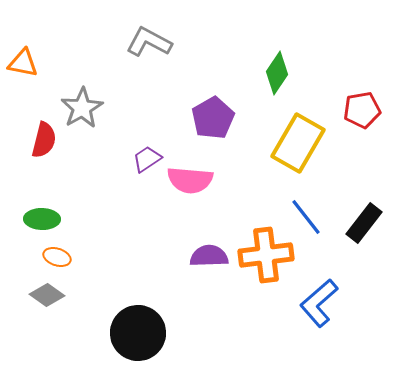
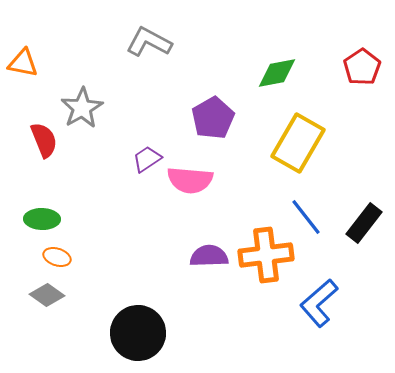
green diamond: rotated 45 degrees clockwise
red pentagon: moved 43 px up; rotated 24 degrees counterclockwise
red semicircle: rotated 36 degrees counterclockwise
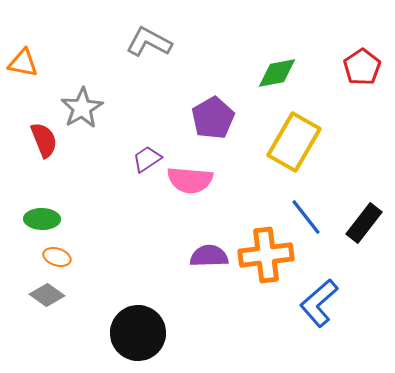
yellow rectangle: moved 4 px left, 1 px up
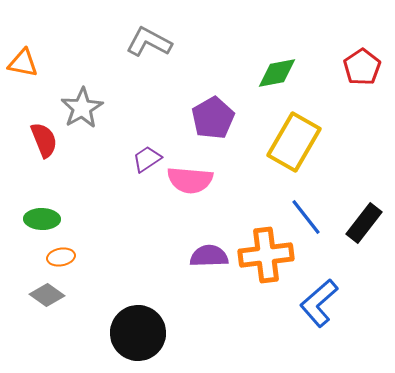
orange ellipse: moved 4 px right; rotated 28 degrees counterclockwise
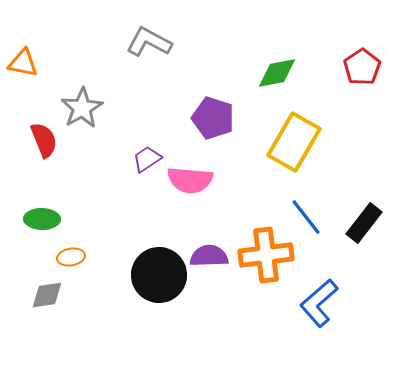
purple pentagon: rotated 24 degrees counterclockwise
orange ellipse: moved 10 px right
gray diamond: rotated 44 degrees counterclockwise
black circle: moved 21 px right, 58 px up
